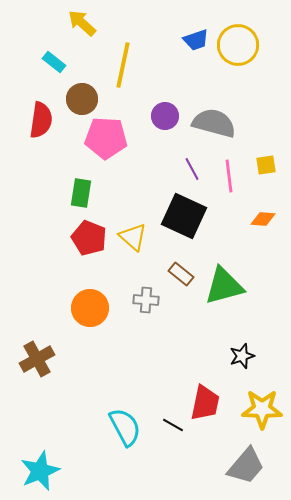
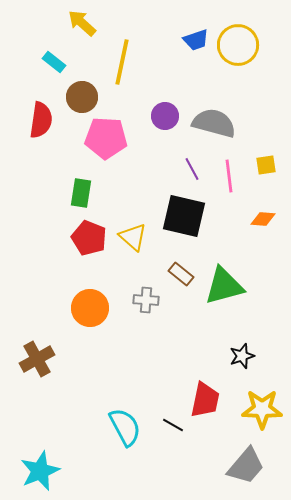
yellow line: moved 1 px left, 3 px up
brown circle: moved 2 px up
black square: rotated 12 degrees counterclockwise
red trapezoid: moved 3 px up
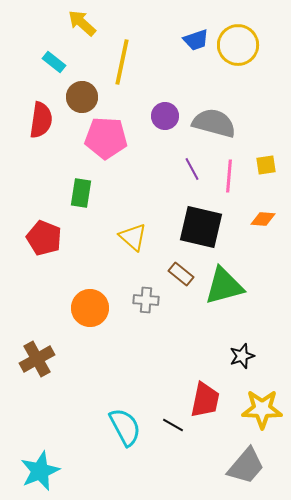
pink line: rotated 12 degrees clockwise
black square: moved 17 px right, 11 px down
red pentagon: moved 45 px left
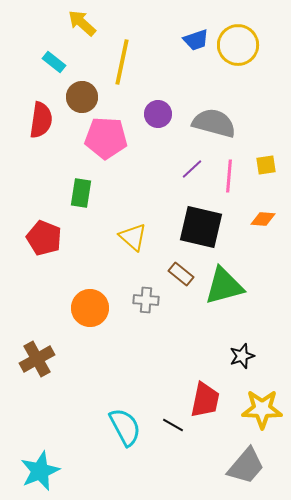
purple circle: moved 7 px left, 2 px up
purple line: rotated 75 degrees clockwise
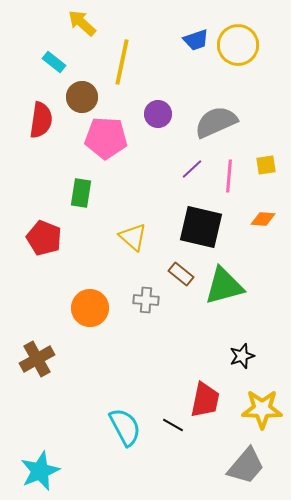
gray semicircle: moved 2 px right, 1 px up; rotated 39 degrees counterclockwise
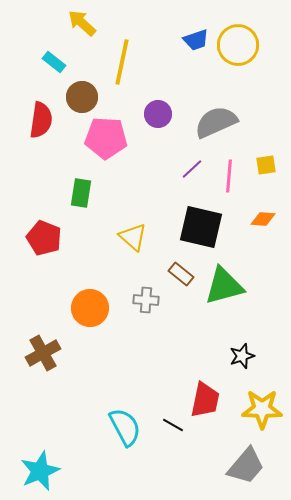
brown cross: moved 6 px right, 6 px up
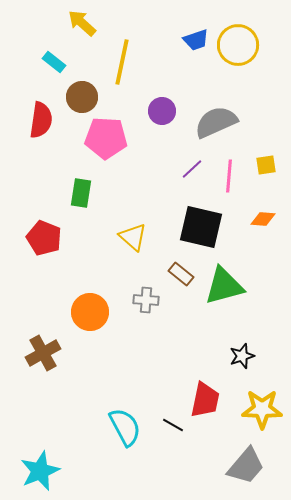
purple circle: moved 4 px right, 3 px up
orange circle: moved 4 px down
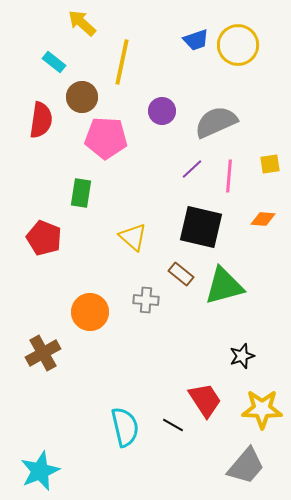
yellow square: moved 4 px right, 1 px up
red trapezoid: rotated 45 degrees counterclockwise
cyan semicircle: rotated 15 degrees clockwise
